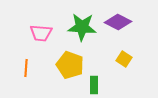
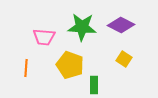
purple diamond: moved 3 px right, 3 px down
pink trapezoid: moved 3 px right, 4 px down
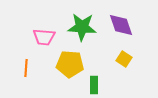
purple diamond: rotated 44 degrees clockwise
yellow pentagon: moved 1 px up; rotated 16 degrees counterclockwise
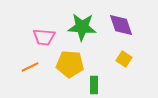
orange line: moved 4 px right, 1 px up; rotated 60 degrees clockwise
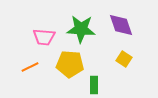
green star: moved 1 px left, 2 px down
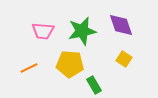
green star: moved 1 px right, 2 px down; rotated 16 degrees counterclockwise
pink trapezoid: moved 1 px left, 6 px up
orange line: moved 1 px left, 1 px down
green rectangle: rotated 30 degrees counterclockwise
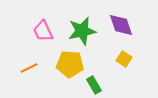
pink trapezoid: rotated 60 degrees clockwise
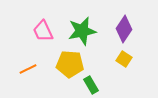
purple diamond: moved 3 px right, 4 px down; rotated 52 degrees clockwise
orange line: moved 1 px left, 1 px down
green rectangle: moved 3 px left
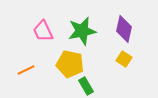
purple diamond: rotated 20 degrees counterclockwise
yellow pentagon: rotated 8 degrees clockwise
orange line: moved 2 px left, 1 px down
green rectangle: moved 5 px left, 1 px down
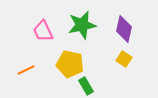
green star: moved 6 px up
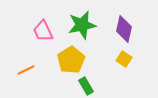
yellow pentagon: moved 1 px right, 4 px up; rotated 28 degrees clockwise
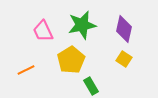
green rectangle: moved 5 px right
